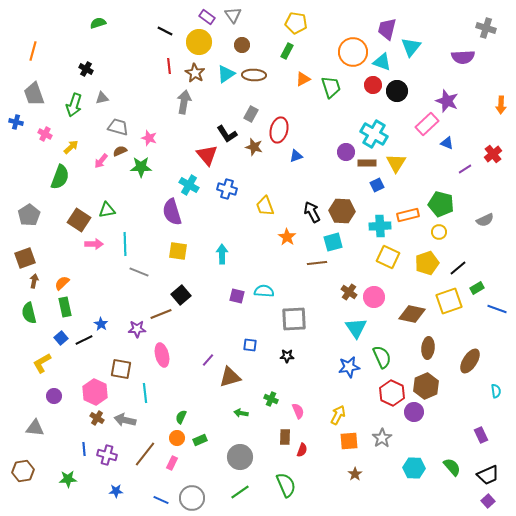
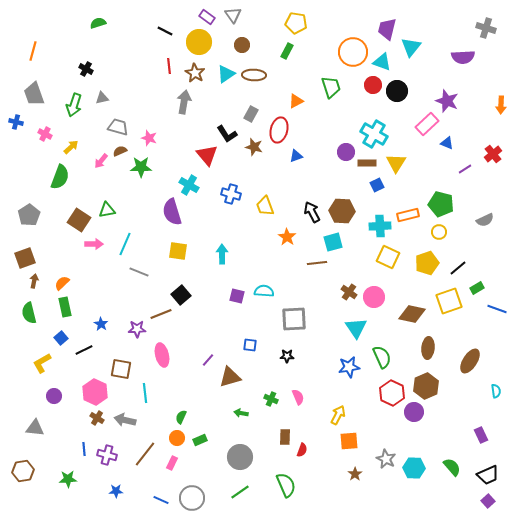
orange triangle at (303, 79): moved 7 px left, 22 px down
blue cross at (227, 189): moved 4 px right, 5 px down
cyan line at (125, 244): rotated 25 degrees clockwise
black line at (84, 340): moved 10 px down
pink semicircle at (298, 411): moved 14 px up
gray star at (382, 438): moved 4 px right, 21 px down; rotated 12 degrees counterclockwise
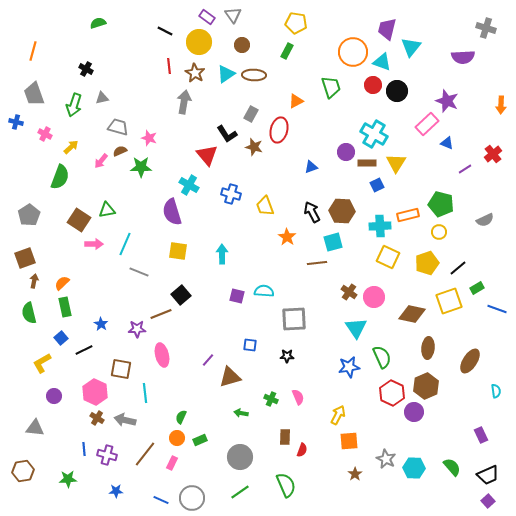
blue triangle at (296, 156): moved 15 px right, 11 px down
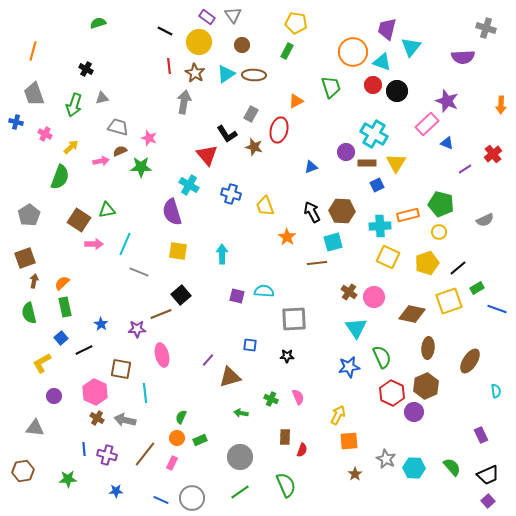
pink arrow at (101, 161): rotated 140 degrees counterclockwise
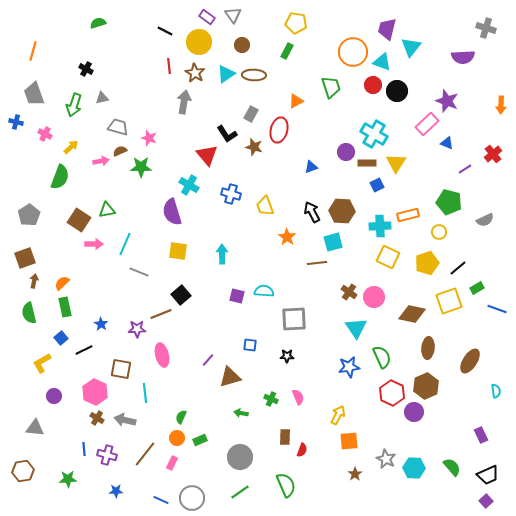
green pentagon at (441, 204): moved 8 px right, 2 px up
purple square at (488, 501): moved 2 px left
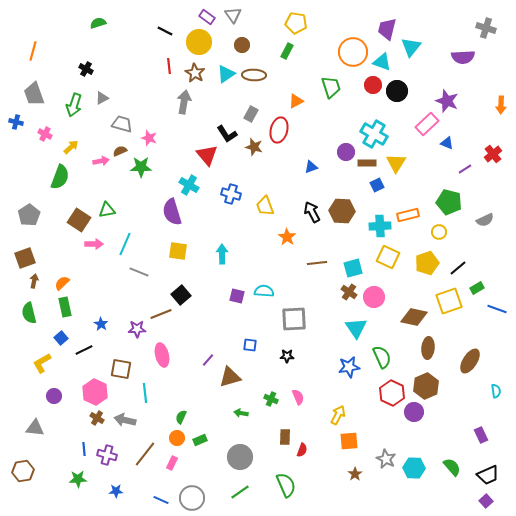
gray triangle at (102, 98): rotated 16 degrees counterclockwise
gray trapezoid at (118, 127): moved 4 px right, 3 px up
cyan square at (333, 242): moved 20 px right, 26 px down
brown diamond at (412, 314): moved 2 px right, 3 px down
green star at (68, 479): moved 10 px right
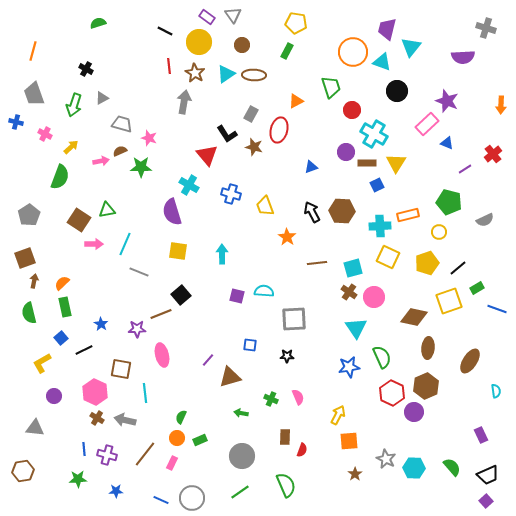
red circle at (373, 85): moved 21 px left, 25 px down
gray circle at (240, 457): moved 2 px right, 1 px up
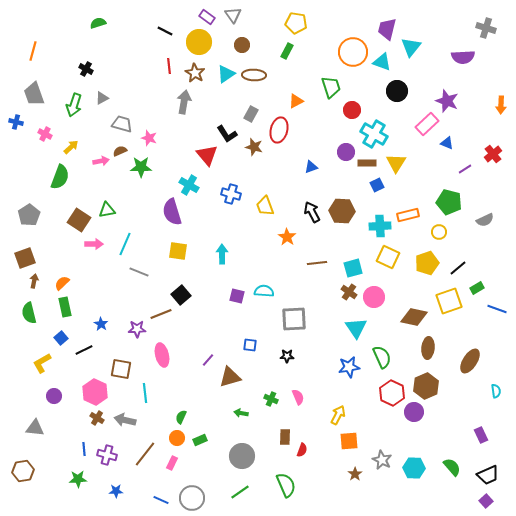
gray star at (386, 459): moved 4 px left, 1 px down
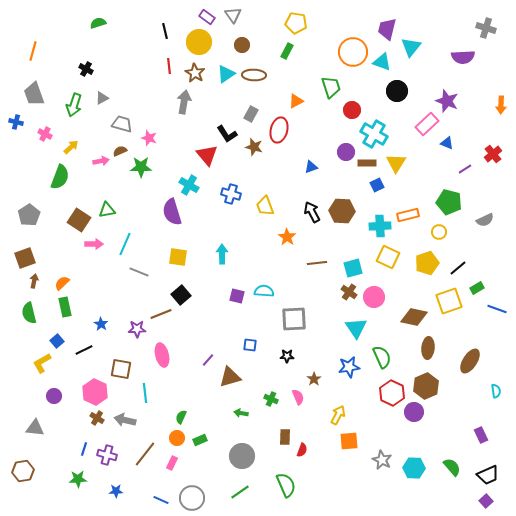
black line at (165, 31): rotated 49 degrees clockwise
yellow square at (178, 251): moved 6 px down
blue square at (61, 338): moved 4 px left, 3 px down
blue line at (84, 449): rotated 24 degrees clockwise
brown star at (355, 474): moved 41 px left, 95 px up
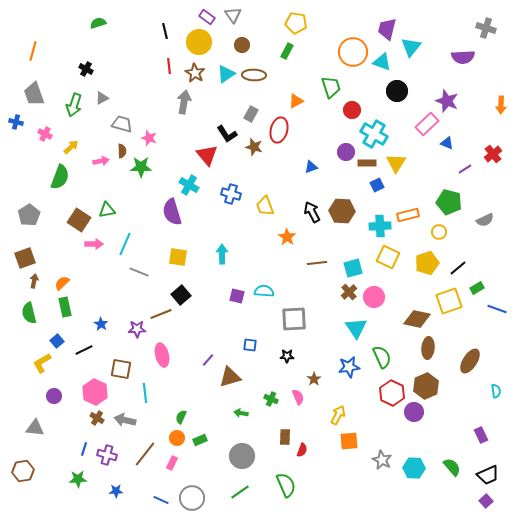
brown semicircle at (120, 151): moved 2 px right; rotated 112 degrees clockwise
brown cross at (349, 292): rotated 14 degrees clockwise
brown diamond at (414, 317): moved 3 px right, 2 px down
